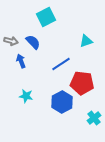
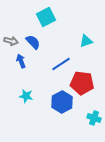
cyan cross: rotated 32 degrees counterclockwise
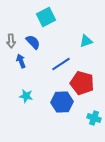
gray arrow: rotated 72 degrees clockwise
red pentagon: rotated 10 degrees clockwise
blue hexagon: rotated 25 degrees clockwise
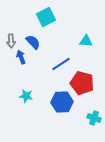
cyan triangle: rotated 24 degrees clockwise
blue arrow: moved 4 px up
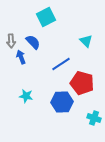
cyan triangle: rotated 40 degrees clockwise
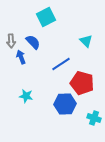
blue hexagon: moved 3 px right, 2 px down
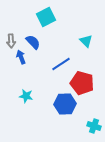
cyan cross: moved 8 px down
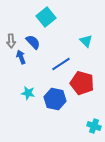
cyan square: rotated 12 degrees counterclockwise
cyan star: moved 2 px right, 3 px up
blue hexagon: moved 10 px left, 5 px up; rotated 15 degrees clockwise
